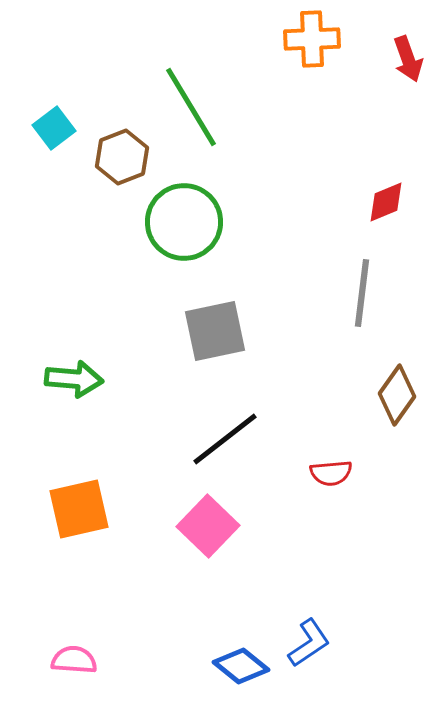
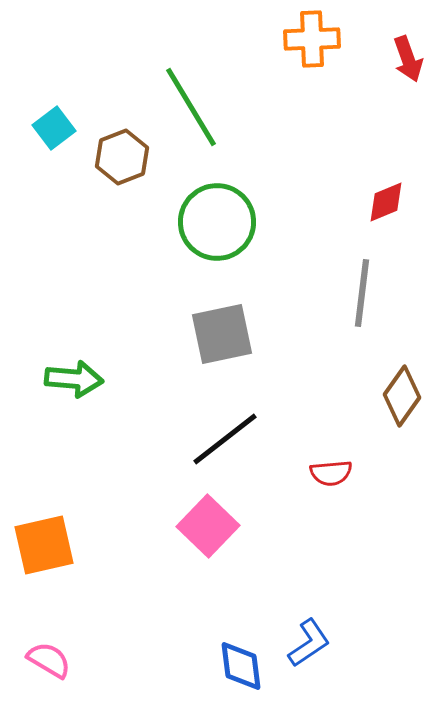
green circle: moved 33 px right
gray square: moved 7 px right, 3 px down
brown diamond: moved 5 px right, 1 px down
orange square: moved 35 px left, 36 px down
pink semicircle: moved 25 px left; rotated 27 degrees clockwise
blue diamond: rotated 44 degrees clockwise
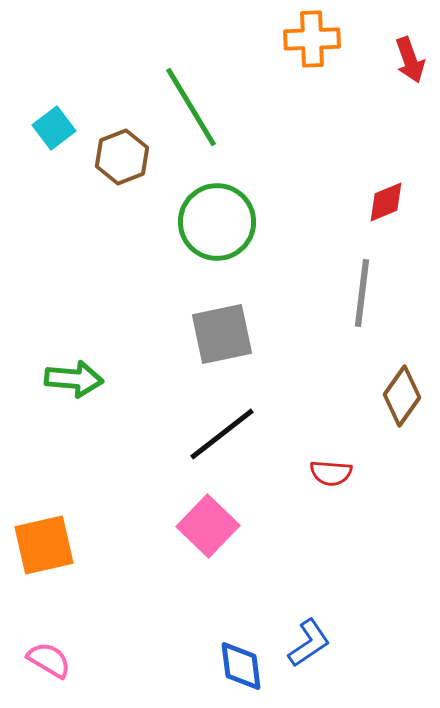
red arrow: moved 2 px right, 1 px down
black line: moved 3 px left, 5 px up
red semicircle: rotated 9 degrees clockwise
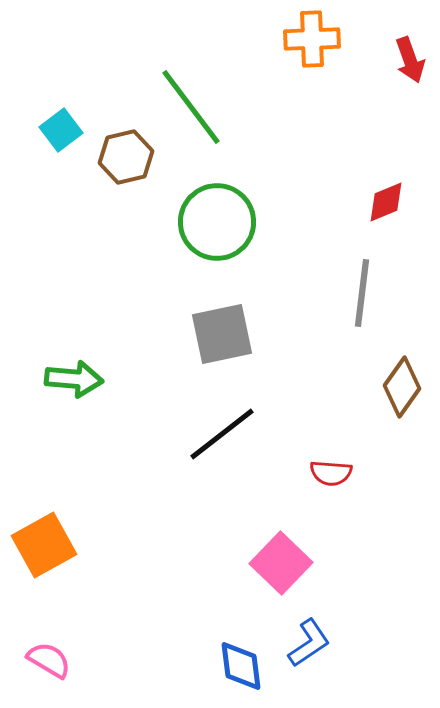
green line: rotated 6 degrees counterclockwise
cyan square: moved 7 px right, 2 px down
brown hexagon: moved 4 px right; rotated 8 degrees clockwise
brown diamond: moved 9 px up
pink square: moved 73 px right, 37 px down
orange square: rotated 16 degrees counterclockwise
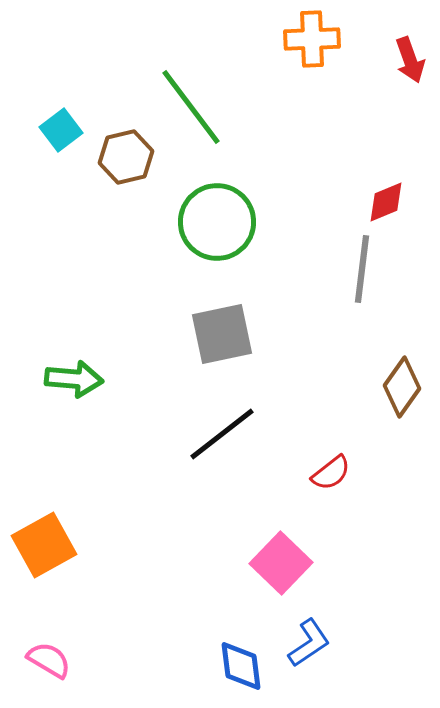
gray line: moved 24 px up
red semicircle: rotated 42 degrees counterclockwise
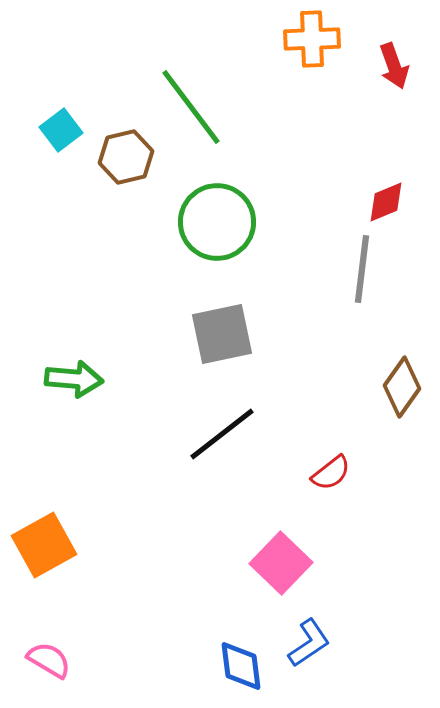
red arrow: moved 16 px left, 6 px down
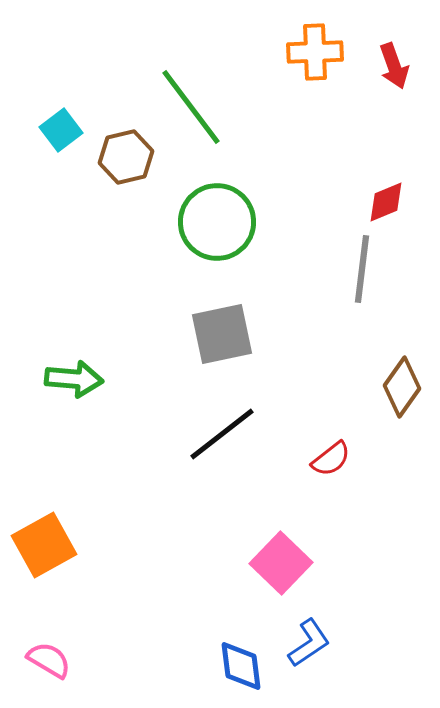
orange cross: moved 3 px right, 13 px down
red semicircle: moved 14 px up
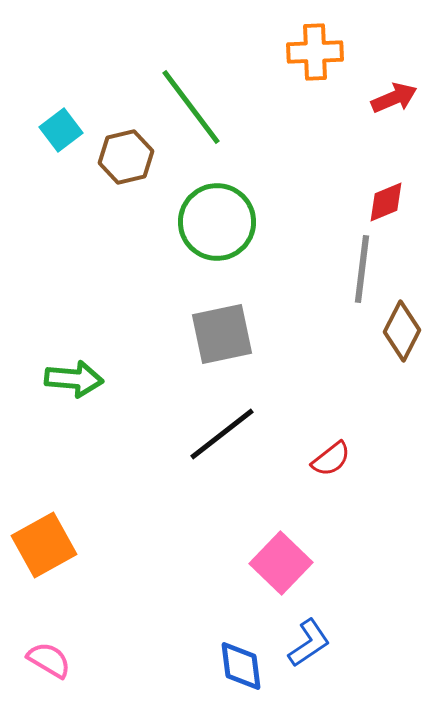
red arrow: moved 32 px down; rotated 93 degrees counterclockwise
brown diamond: moved 56 px up; rotated 8 degrees counterclockwise
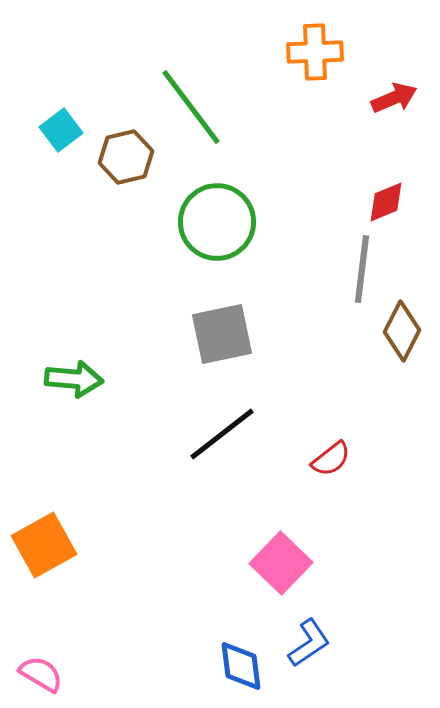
pink semicircle: moved 8 px left, 14 px down
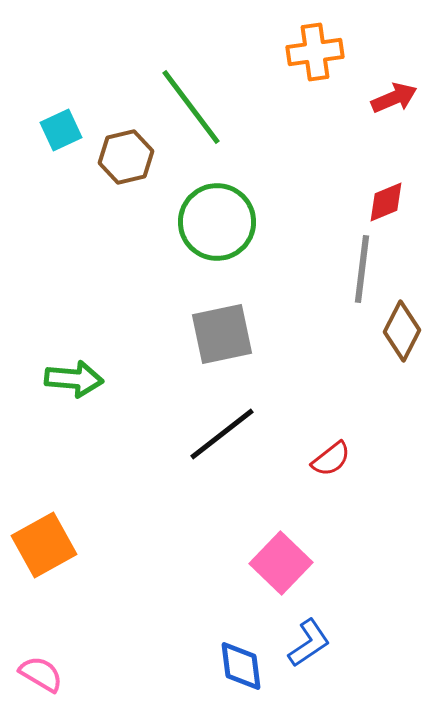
orange cross: rotated 6 degrees counterclockwise
cyan square: rotated 12 degrees clockwise
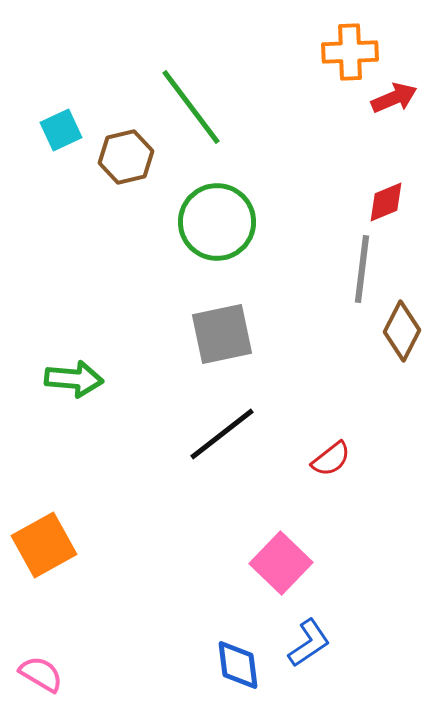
orange cross: moved 35 px right; rotated 6 degrees clockwise
blue diamond: moved 3 px left, 1 px up
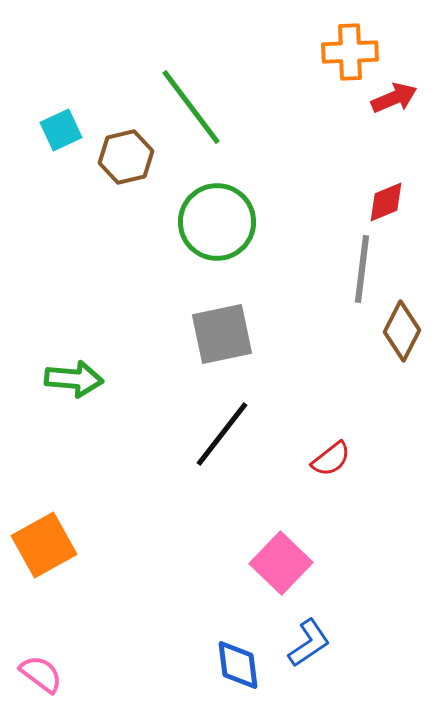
black line: rotated 14 degrees counterclockwise
pink semicircle: rotated 6 degrees clockwise
